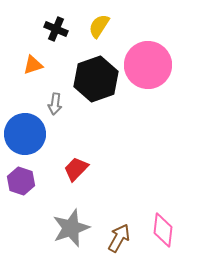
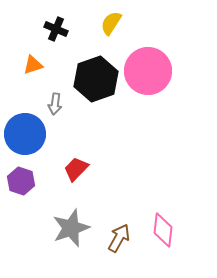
yellow semicircle: moved 12 px right, 3 px up
pink circle: moved 6 px down
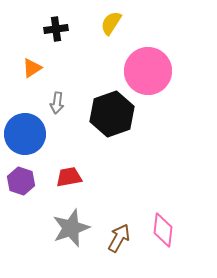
black cross: rotated 30 degrees counterclockwise
orange triangle: moved 1 px left, 3 px down; rotated 15 degrees counterclockwise
black hexagon: moved 16 px right, 35 px down
gray arrow: moved 2 px right, 1 px up
red trapezoid: moved 7 px left, 8 px down; rotated 36 degrees clockwise
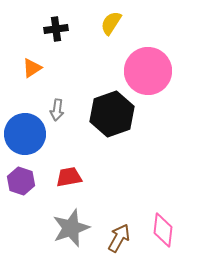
gray arrow: moved 7 px down
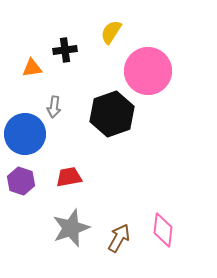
yellow semicircle: moved 9 px down
black cross: moved 9 px right, 21 px down
orange triangle: rotated 25 degrees clockwise
gray arrow: moved 3 px left, 3 px up
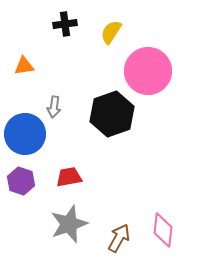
black cross: moved 26 px up
orange triangle: moved 8 px left, 2 px up
gray star: moved 2 px left, 4 px up
